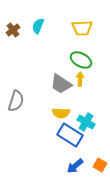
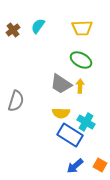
cyan semicircle: rotated 14 degrees clockwise
yellow arrow: moved 7 px down
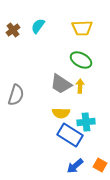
gray semicircle: moved 6 px up
cyan cross: rotated 36 degrees counterclockwise
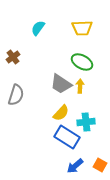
cyan semicircle: moved 2 px down
brown cross: moved 27 px down
green ellipse: moved 1 px right, 2 px down
yellow semicircle: rotated 48 degrees counterclockwise
blue rectangle: moved 3 px left, 2 px down
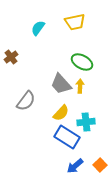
yellow trapezoid: moved 7 px left, 6 px up; rotated 10 degrees counterclockwise
brown cross: moved 2 px left
gray trapezoid: rotated 15 degrees clockwise
gray semicircle: moved 10 px right, 6 px down; rotated 20 degrees clockwise
orange square: rotated 16 degrees clockwise
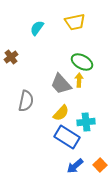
cyan semicircle: moved 1 px left
yellow arrow: moved 1 px left, 6 px up
gray semicircle: rotated 25 degrees counterclockwise
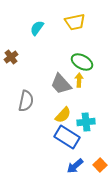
yellow semicircle: moved 2 px right, 2 px down
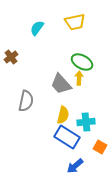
yellow arrow: moved 2 px up
yellow semicircle: rotated 30 degrees counterclockwise
orange square: moved 18 px up; rotated 16 degrees counterclockwise
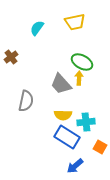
yellow semicircle: rotated 78 degrees clockwise
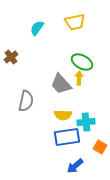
blue rectangle: rotated 40 degrees counterclockwise
